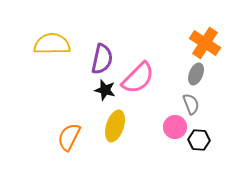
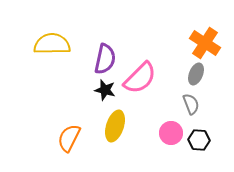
purple semicircle: moved 3 px right
pink semicircle: moved 2 px right
pink circle: moved 4 px left, 6 px down
orange semicircle: moved 1 px down
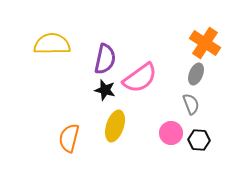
pink semicircle: rotated 9 degrees clockwise
orange semicircle: rotated 12 degrees counterclockwise
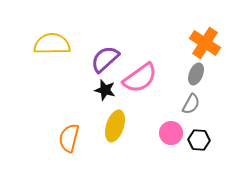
purple semicircle: rotated 144 degrees counterclockwise
gray semicircle: rotated 50 degrees clockwise
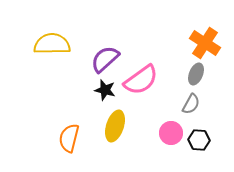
pink semicircle: moved 1 px right, 2 px down
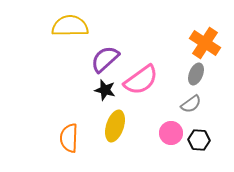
yellow semicircle: moved 18 px right, 18 px up
gray semicircle: rotated 25 degrees clockwise
orange semicircle: rotated 12 degrees counterclockwise
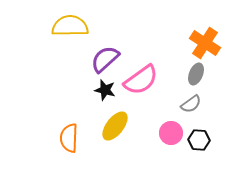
yellow ellipse: rotated 20 degrees clockwise
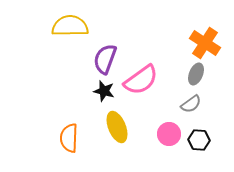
purple semicircle: rotated 28 degrees counterclockwise
black star: moved 1 px left, 1 px down
yellow ellipse: moved 2 px right, 1 px down; rotated 60 degrees counterclockwise
pink circle: moved 2 px left, 1 px down
